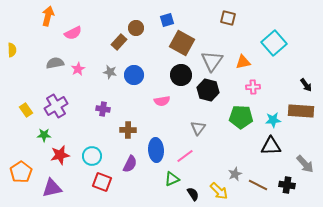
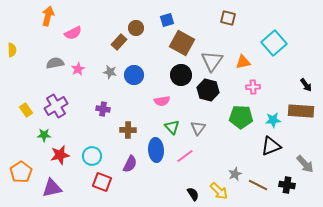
black triangle at (271, 146): rotated 20 degrees counterclockwise
green triangle at (172, 179): moved 52 px up; rotated 49 degrees counterclockwise
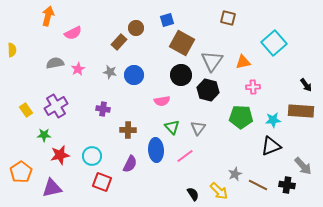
gray arrow at (305, 164): moved 2 px left, 2 px down
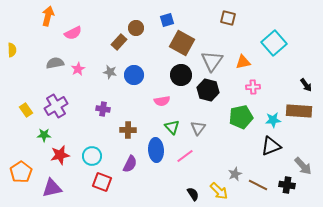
brown rectangle at (301, 111): moved 2 px left
green pentagon at (241, 117): rotated 15 degrees counterclockwise
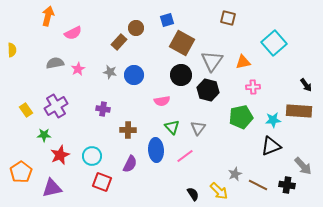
red star at (60, 155): rotated 12 degrees counterclockwise
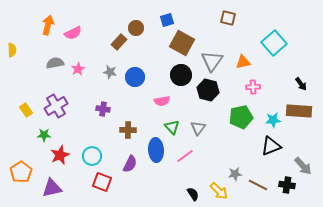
orange arrow at (48, 16): moved 9 px down
blue circle at (134, 75): moved 1 px right, 2 px down
black arrow at (306, 85): moved 5 px left, 1 px up
gray star at (235, 174): rotated 16 degrees clockwise
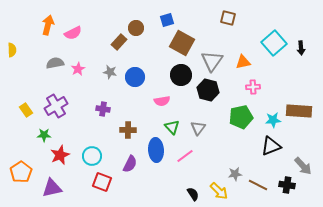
black arrow at (301, 84): moved 36 px up; rotated 32 degrees clockwise
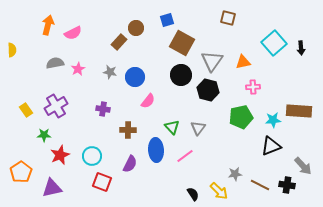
pink semicircle at (162, 101): moved 14 px left; rotated 42 degrees counterclockwise
brown line at (258, 185): moved 2 px right
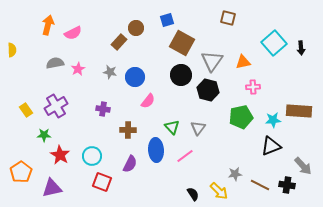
red star at (60, 155): rotated 18 degrees counterclockwise
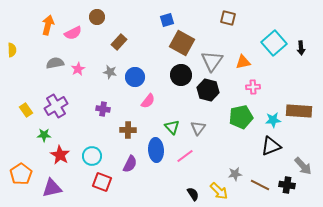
brown circle at (136, 28): moved 39 px left, 11 px up
orange pentagon at (21, 172): moved 2 px down
